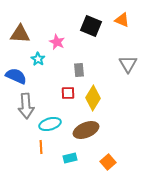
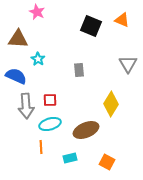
brown triangle: moved 2 px left, 5 px down
pink star: moved 20 px left, 30 px up
red square: moved 18 px left, 7 px down
yellow diamond: moved 18 px right, 6 px down
orange square: moved 1 px left; rotated 21 degrees counterclockwise
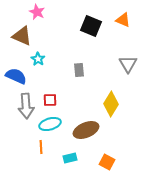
orange triangle: moved 1 px right
brown triangle: moved 4 px right, 3 px up; rotated 20 degrees clockwise
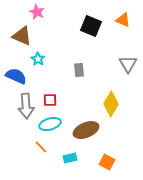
orange line: rotated 40 degrees counterclockwise
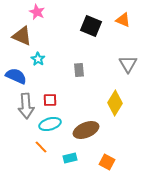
yellow diamond: moved 4 px right, 1 px up
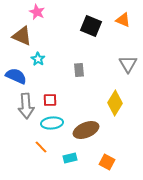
cyan ellipse: moved 2 px right, 1 px up; rotated 10 degrees clockwise
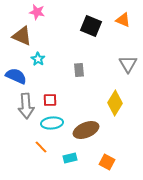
pink star: rotated 14 degrees counterclockwise
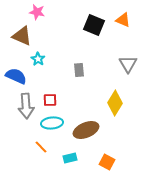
black square: moved 3 px right, 1 px up
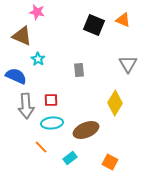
red square: moved 1 px right
cyan rectangle: rotated 24 degrees counterclockwise
orange square: moved 3 px right
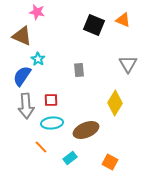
blue semicircle: moved 6 px right; rotated 80 degrees counterclockwise
